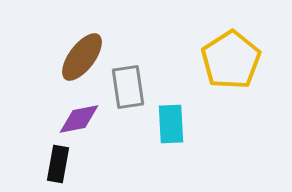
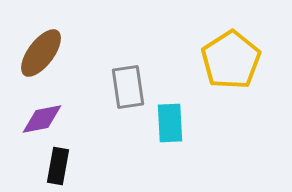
brown ellipse: moved 41 px left, 4 px up
purple diamond: moved 37 px left
cyan rectangle: moved 1 px left, 1 px up
black rectangle: moved 2 px down
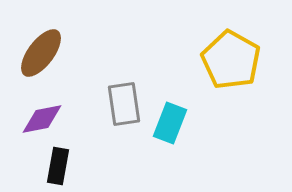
yellow pentagon: rotated 10 degrees counterclockwise
gray rectangle: moved 4 px left, 17 px down
cyan rectangle: rotated 24 degrees clockwise
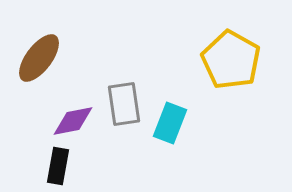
brown ellipse: moved 2 px left, 5 px down
purple diamond: moved 31 px right, 2 px down
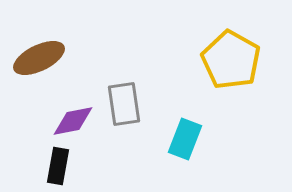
brown ellipse: rotated 27 degrees clockwise
cyan rectangle: moved 15 px right, 16 px down
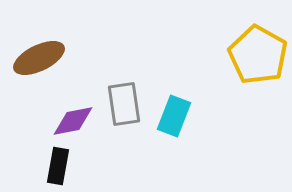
yellow pentagon: moved 27 px right, 5 px up
cyan rectangle: moved 11 px left, 23 px up
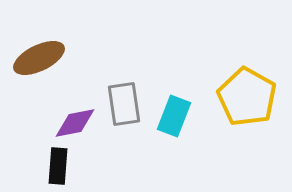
yellow pentagon: moved 11 px left, 42 px down
purple diamond: moved 2 px right, 2 px down
black rectangle: rotated 6 degrees counterclockwise
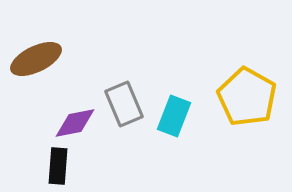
brown ellipse: moved 3 px left, 1 px down
gray rectangle: rotated 15 degrees counterclockwise
